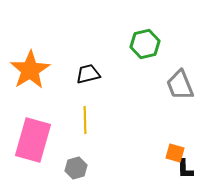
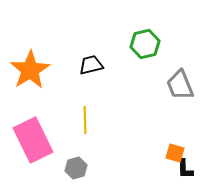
black trapezoid: moved 3 px right, 9 px up
pink rectangle: rotated 42 degrees counterclockwise
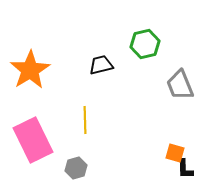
black trapezoid: moved 10 px right
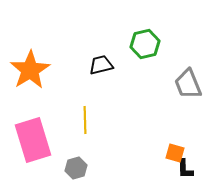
gray trapezoid: moved 8 px right, 1 px up
pink rectangle: rotated 9 degrees clockwise
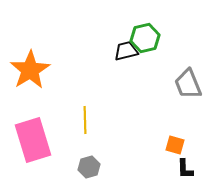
green hexagon: moved 6 px up
black trapezoid: moved 25 px right, 14 px up
orange square: moved 8 px up
gray hexagon: moved 13 px right, 1 px up
